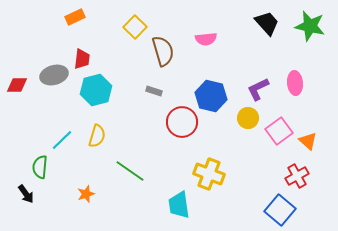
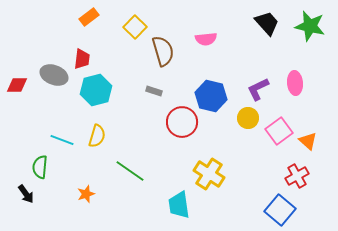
orange rectangle: moved 14 px right; rotated 12 degrees counterclockwise
gray ellipse: rotated 36 degrees clockwise
cyan line: rotated 65 degrees clockwise
yellow cross: rotated 12 degrees clockwise
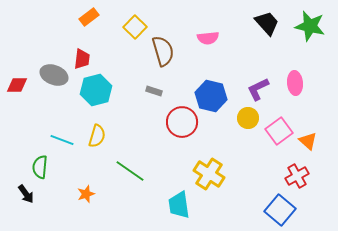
pink semicircle: moved 2 px right, 1 px up
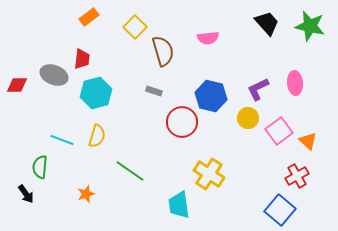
cyan hexagon: moved 3 px down
